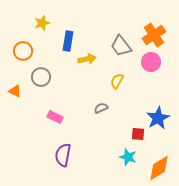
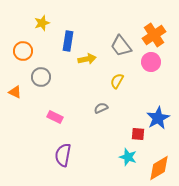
orange triangle: moved 1 px down
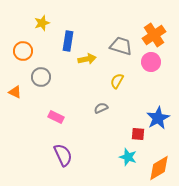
gray trapezoid: rotated 145 degrees clockwise
pink rectangle: moved 1 px right
purple semicircle: rotated 145 degrees clockwise
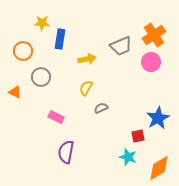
yellow star: rotated 21 degrees clockwise
blue rectangle: moved 8 px left, 2 px up
gray trapezoid: rotated 140 degrees clockwise
yellow semicircle: moved 31 px left, 7 px down
red square: moved 2 px down; rotated 16 degrees counterclockwise
purple semicircle: moved 3 px right, 3 px up; rotated 145 degrees counterclockwise
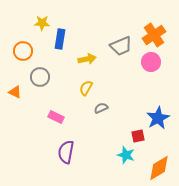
gray circle: moved 1 px left
cyan star: moved 2 px left, 2 px up
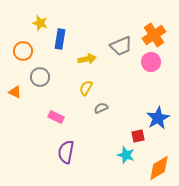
yellow star: moved 2 px left; rotated 14 degrees clockwise
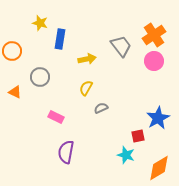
gray trapezoid: rotated 105 degrees counterclockwise
orange circle: moved 11 px left
pink circle: moved 3 px right, 1 px up
